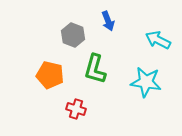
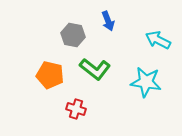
gray hexagon: rotated 10 degrees counterclockwise
green L-shape: rotated 68 degrees counterclockwise
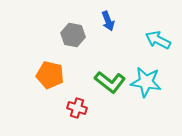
green L-shape: moved 15 px right, 13 px down
red cross: moved 1 px right, 1 px up
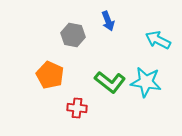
orange pentagon: rotated 12 degrees clockwise
red cross: rotated 12 degrees counterclockwise
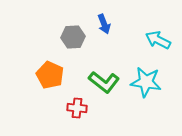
blue arrow: moved 4 px left, 3 px down
gray hexagon: moved 2 px down; rotated 15 degrees counterclockwise
green L-shape: moved 6 px left
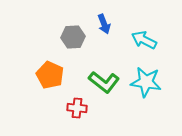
cyan arrow: moved 14 px left
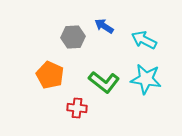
blue arrow: moved 2 px down; rotated 144 degrees clockwise
cyan star: moved 3 px up
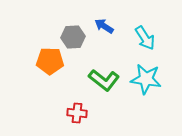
cyan arrow: moved 1 px right, 2 px up; rotated 150 degrees counterclockwise
orange pentagon: moved 14 px up; rotated 24 degrees counterclockwise
green L-shape: moved 2 px up
red cross: moved 5 px down
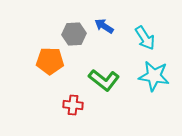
gray hexagon: moved 1 px right, 3 px up
cyan star: moved 8 px right, 3 px up
red cross: moved 4 px left, 8 px up
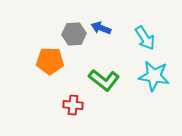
blue arrow: moved 3 px left, 2 px down; rotated 12 degrees counterclockwise
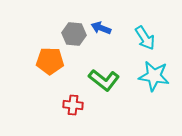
gray hexagon: rotated 10 degrees clockwise
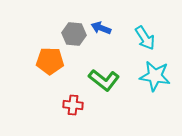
cyan star: moved 1 px right
